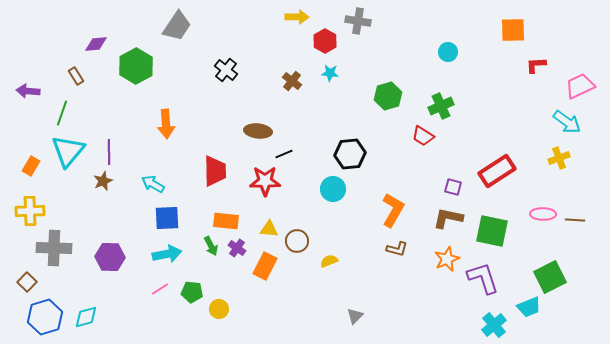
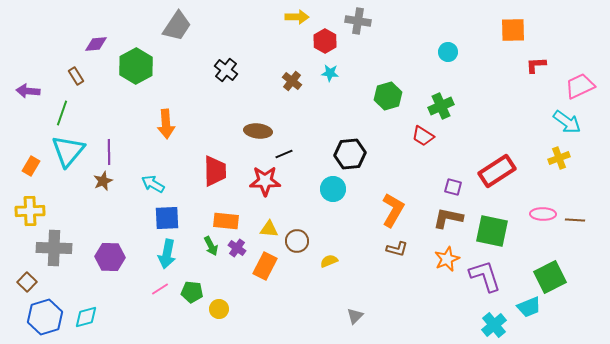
cyan arrow at (167, 254): rotated 112 degrees clockwise
purple L-shape at (483, 278): moved 2 px right, 2 px up
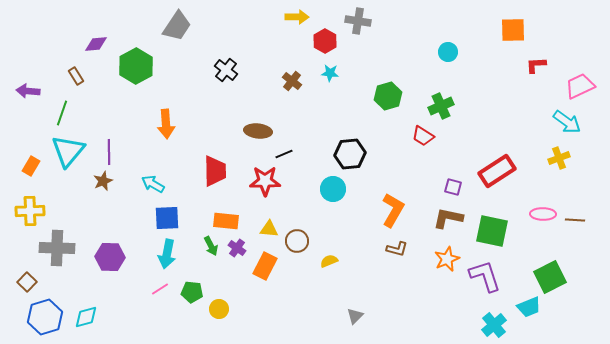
gray cross at (54, 248): moved 3 px right
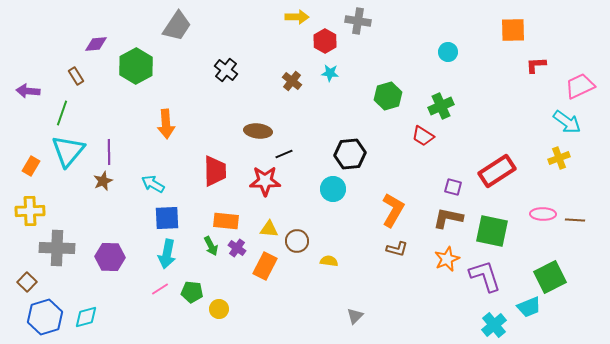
yellow semicircle at (329, 261): rotated 30 degrees clockwise
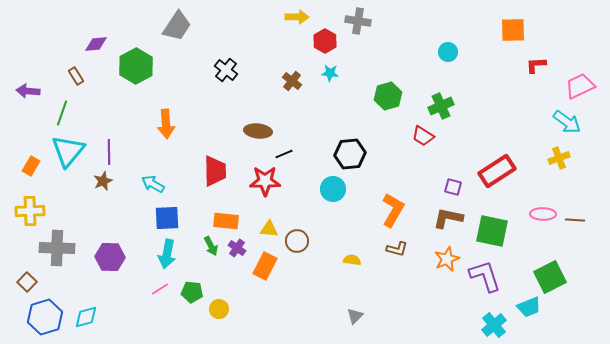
yellow semicircle at (329, 261): moved 23 px right, 1 px up
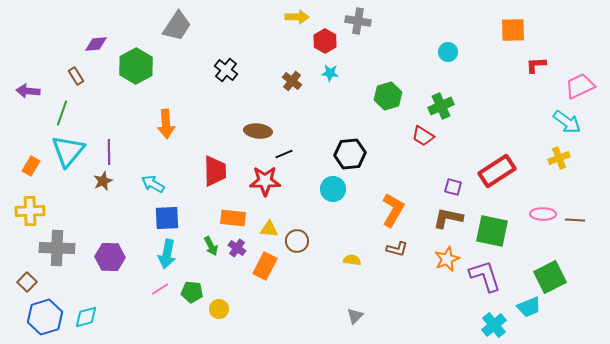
orange rectangle at (226, 221): moved 7 px right, 3 px up
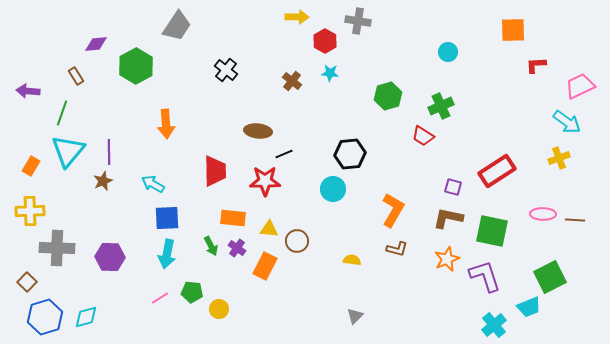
pink line at (160, 289): moved 9 px down
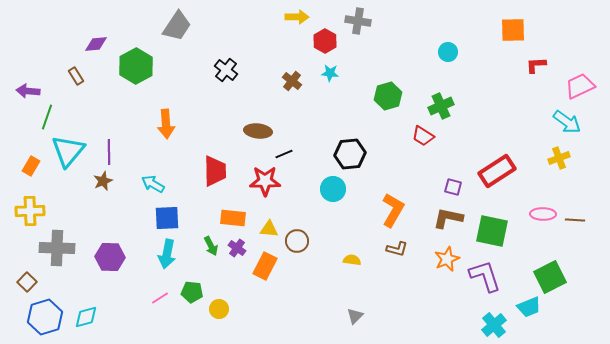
green line at (62, 113): moved 15 px left, 4 px down
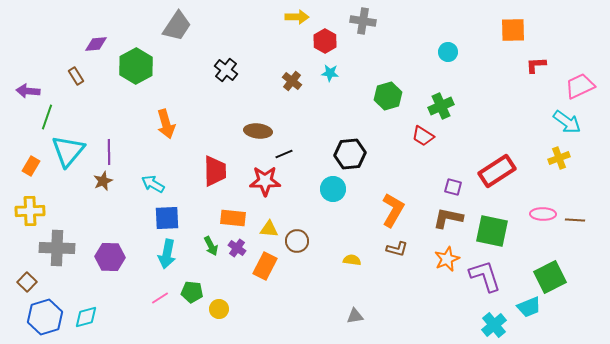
gray cross at (358, 21): moved 5 px right
orange arrow at (166, 124): rotated 12 degrees counterclockwise
gray triangle at (355, 316): rotated 36 degrees clockwise
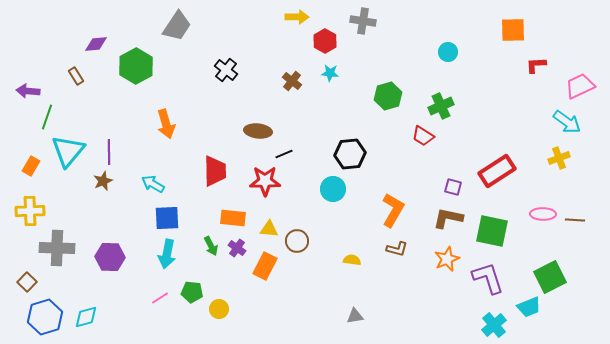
purple L-shape at (485, 276): moved 3 px right, 2 px down
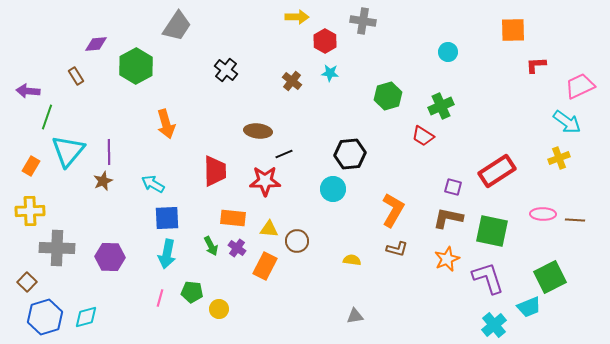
pink line at (160, 298): rotated 42 degrees counterclockwise
